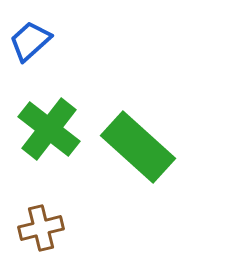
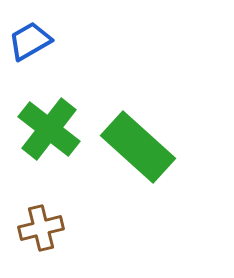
blue trapezoid: rotated 12 degrees clockwise
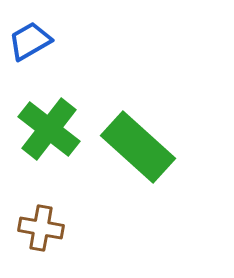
brown cross: rotated 24 degrees clockwise
